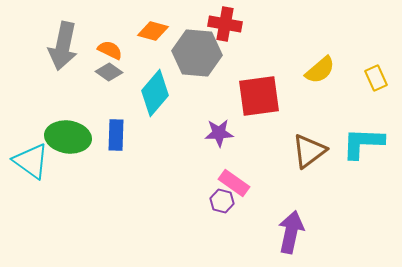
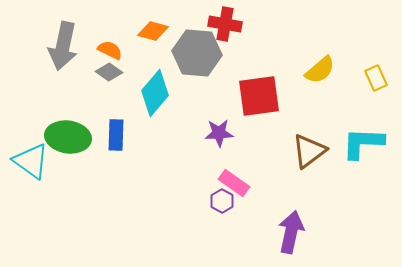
purple hexagon: rotated 15 degrees clockwise
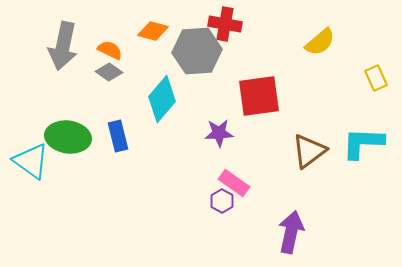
gray hexagon: moved 2 px up; rotated 9 degrees counterclockwise
yellow semicircle: moved 28 px up
cyan diamond: moved 7 px right, 6 px down
blue rectangle: moved 2 px right, 1 px down; rotated 16 degrees counterclockwise
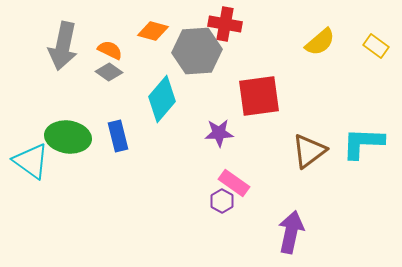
yellow rectangle: moved 32 px up; rotated 30 degrees counterclockwise
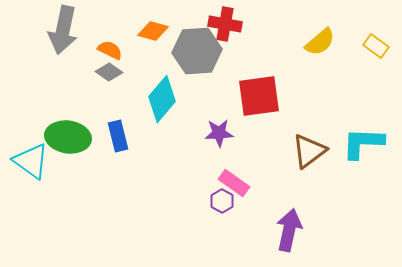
gray arrow: moved 16 px up
purple arrow: moved 2 px left, 2 px up
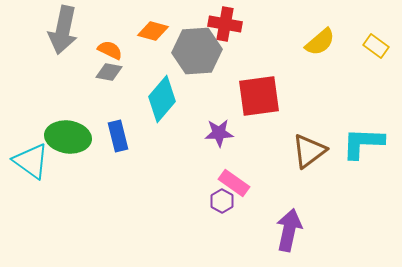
gray diamond: rotated 24 degrees counterclockwise
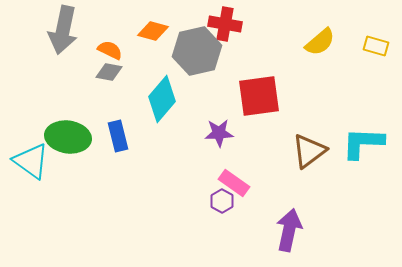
yellow rectangle: rotated 20 degrees counterclockwise
gray hexagon: rotated 9 degrees counterclockwise
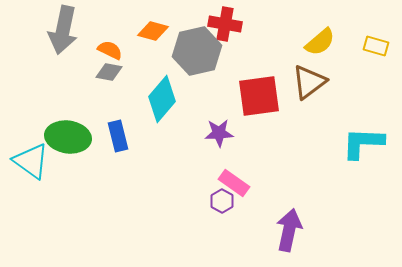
brown triangle: moved 69 px up
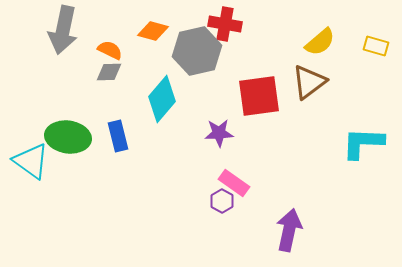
gray diamond: rotated 12 degrees counterclockwise
